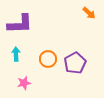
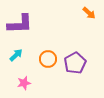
cyan arrow: moved 1 px down; rotated 48 degrees clockwise
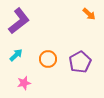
orange arrow: moved 1 px down
purple L-shape: moved 1 px left, 3 px up; rotated 36 degrees counterclockwise
purple pentagon: moved 5 px right, 1 px up
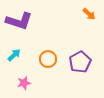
purple L-shape: rotated 56 degrees clockwise
cyan arrow: moved 2 px left
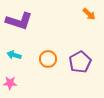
cyan arrow: rotated 120 degrees counterclockwise
pink star: moved 14 px left; rotated 16 degrees clockwise
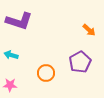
orange arrow: moved 16 px down
cyan arrow: moved 3 px left
orange circle: moved 2 px left, 14 px down
pink star: moved 2 px down
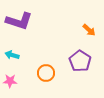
cyan arrow: moved 1 px right
purple pentagon: moved 1 px up; rotated 10 degrees counterclockwise
pink star: moved 4 px up
